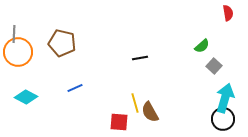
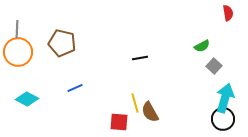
gray line: moved 3 px right, 5 px up
green semicircle: rotated 14 degrees clockwise
cyan diamond: moved 1 px right, 2 px down
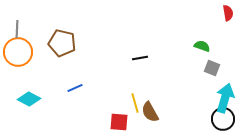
green semicircle: rotated 133 degrees counterclockwise
gray square: moved 2 px left, 2 px down; rotated 21 degrees counterclockwise
cyan diamond: moved 2 px right
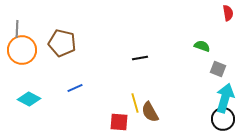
orange circle: moved 4 px right, 2 px up
gray square: moved 6 px right, 1 px down
